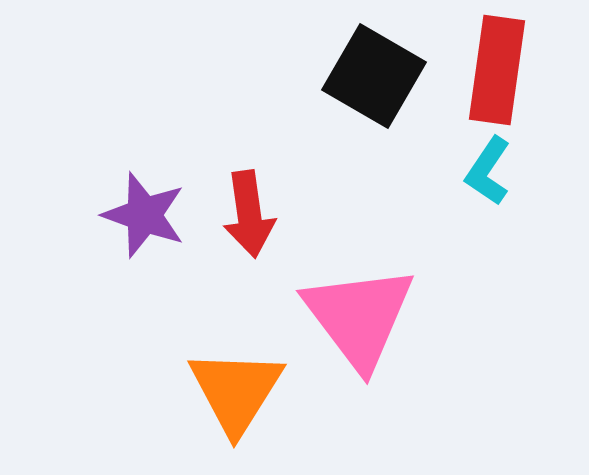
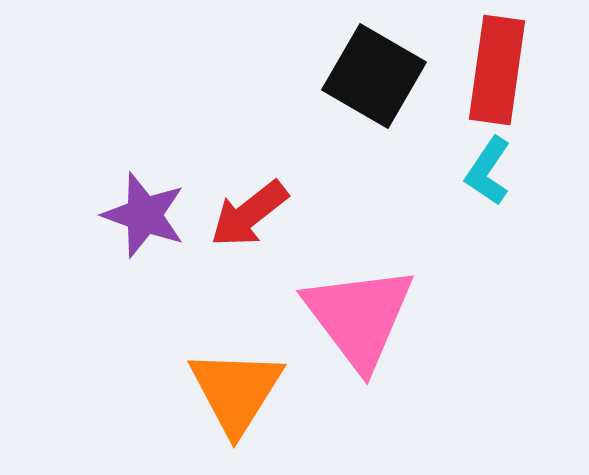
red arrow: rotated 60 degrees clockwise
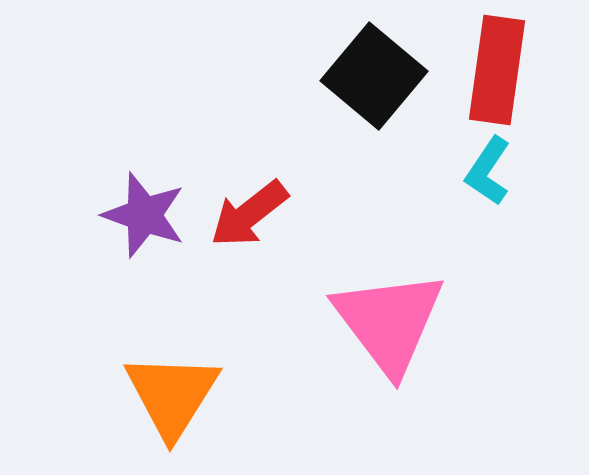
black square: rotated 10 degrees clockwise
pink triangle: moved 30 px right, 5 px down
orange triangle: moved 64 px left, 4 px down
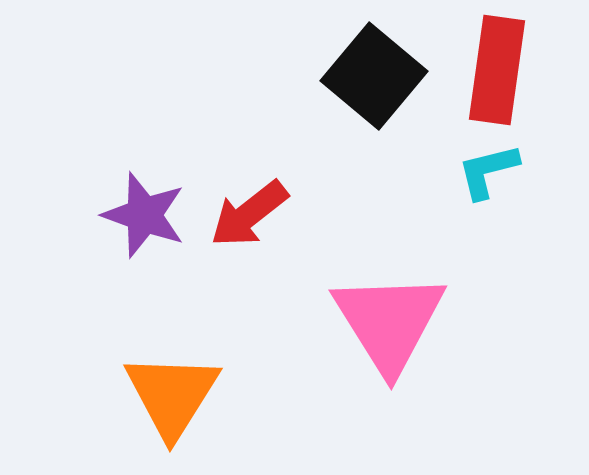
cyan L-shape: rotated 42 degrees clockwise
pink triangle: rotated 5 degrees clockwise
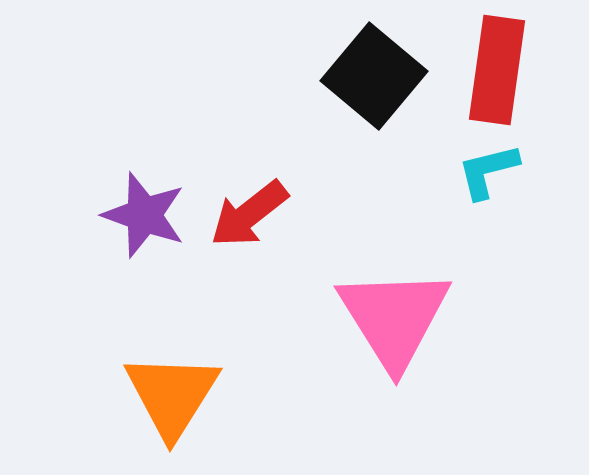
pink triangle: moved 5 px right, 4 px up
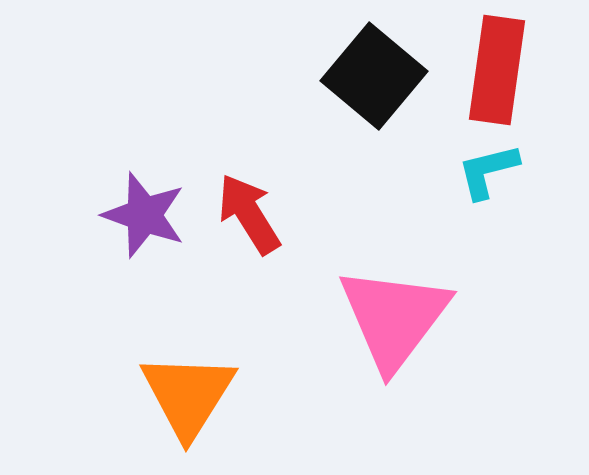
red arrow: rotated 96 degrees clockwise
pink triangle: rotated 9 degrees clockwise
orange triangle: moved 16 px right
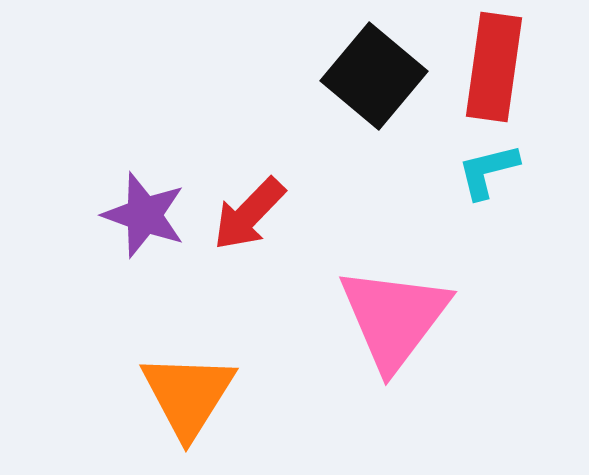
red rectangle: moved 3 px left, 3 px up
red arrow: rotated 104 degrees counterclockwise
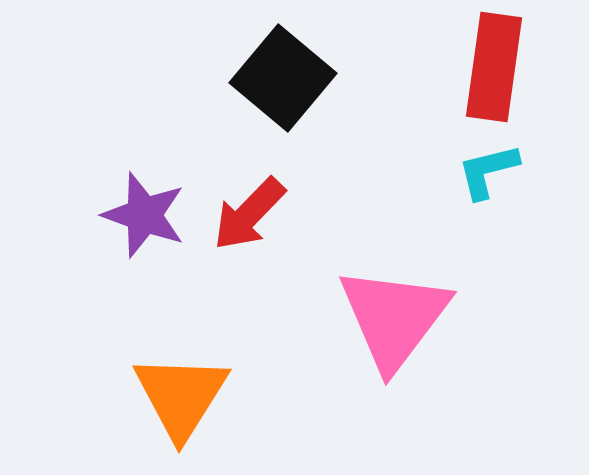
black square: moved 91 px left, 2 px down
orange triangle: moved 7 px left, 1 px down
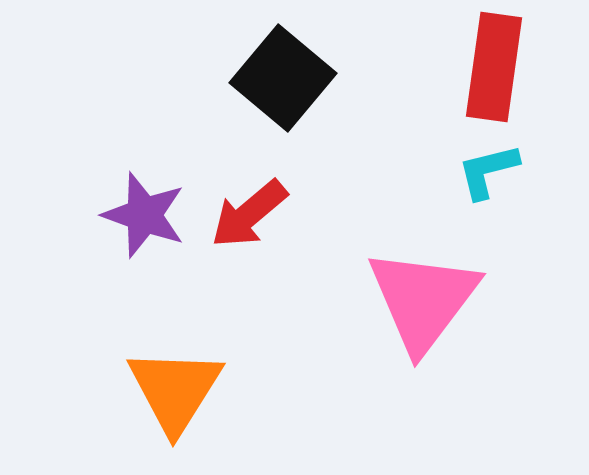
red arrow: rotated 6 degrees clockwise
pink triangle: moved 29 px right, 18 px up
orange triangle: moved 6 px left, 6 px up
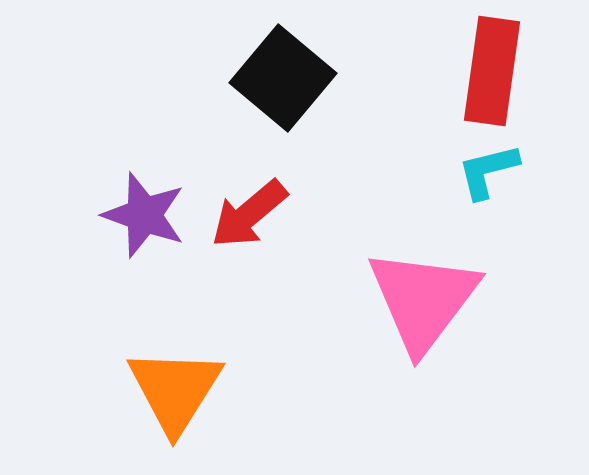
red rectangle: moved 2 px left, 4 px down
